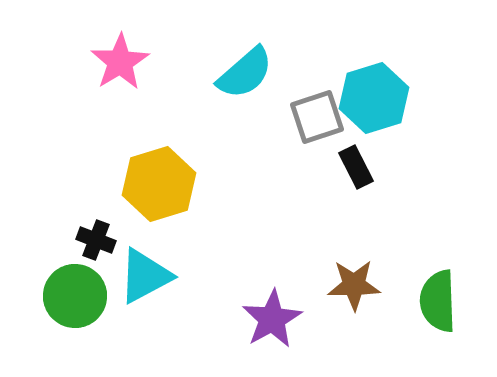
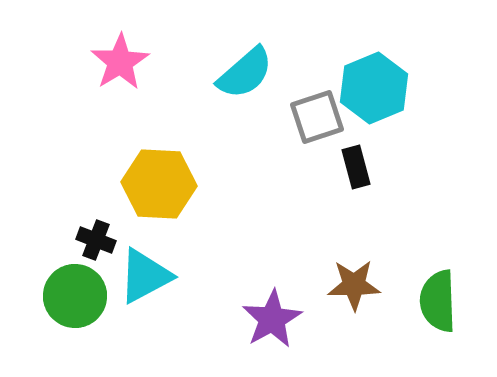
cyan hexagon: moved 10 px up; rotated 6 degrees counterclockwise
black rectangle: rotated 12 degrees clockwise
yellow hexagon: rotated 20 degrees clockwise
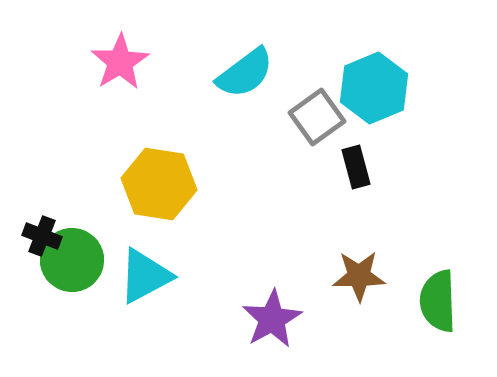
cyan semicircle: rotated 4 degrees clockwise
gray square: rotated 18 degrees counterclockwise
yellow hexagon: rotated 6 degrees clockwise
black cross: moved 54 px left, 4 px up
brown star: moved 5 px right, 9 px up
green circle: moved 3 px left, 36 px up
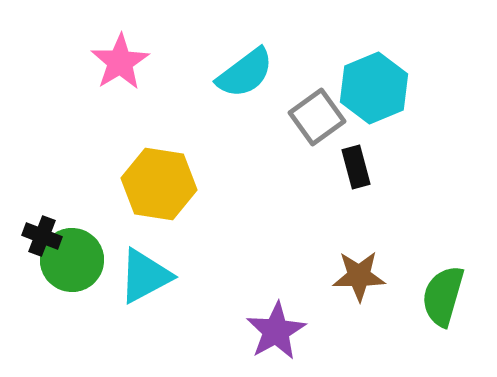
green semicircle: moved 5 px right, 5 px up; rotated 18 degrees clockwise
purple star: moved 4 px right, 12 px down
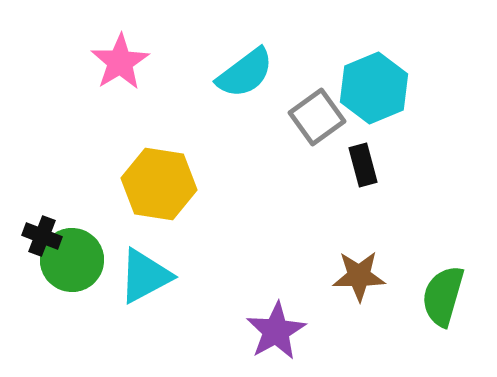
black rectangle: moved 7 px right, 2 px up
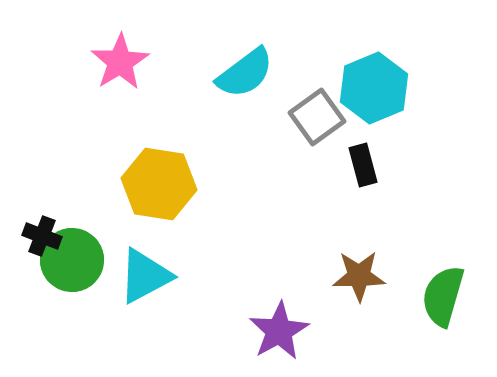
purple star: moved 3 px right
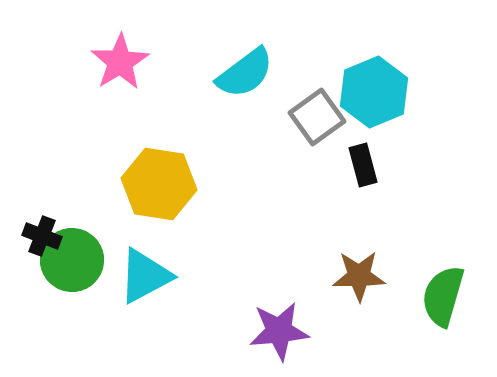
cyan hexagon: moved 4 px down
purple star: rotated 24 degrees clockwise
